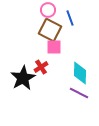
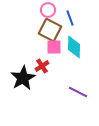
red cross: moved 1 px right, 1 px up
cyan diamond: moved 6 px left, 26 px up
purple line: moved 1 px left, 1 px up
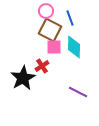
pink circle: moved 2 px left, 1 px down
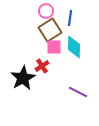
blue line: rotated 28 degrees clockwise
brown square: rotated 30 degrees clockwise
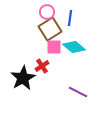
pink circle: moved 1 px right, 1 px down
brown square: moved 1 px up
cyan diamond: rotated 50 degrees counterclockwise
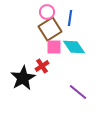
cyan diamond: rotated 15 degrees clockwise
purple line: rotated 12 degrees clockwise
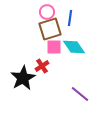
brown square: rotated 15 degrees clockwise
purple line: moved 2 px right, 2 px down
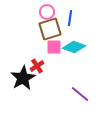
cyan diamond: rotated 35 degrees counterclockwise
red cross: moved 5 px left
